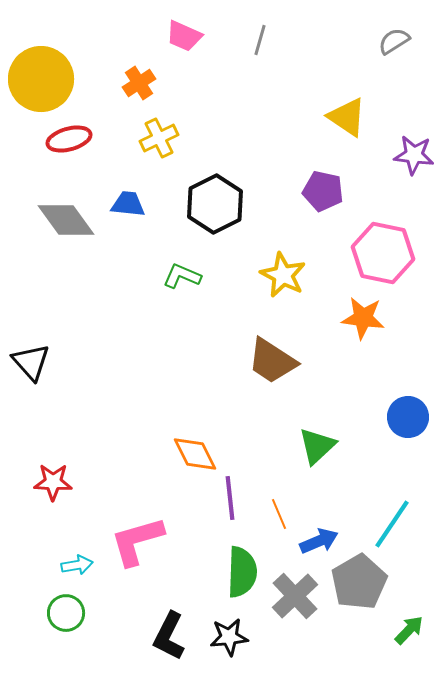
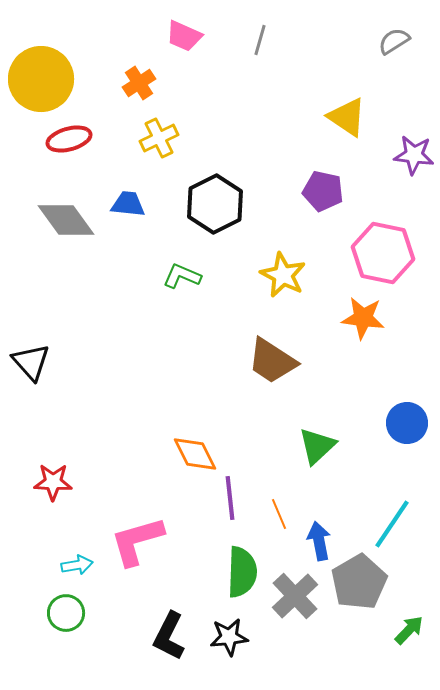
blue circle: moved 1 px left, 6 px down
blue arrow: rotated 78 degrees counterclockwise
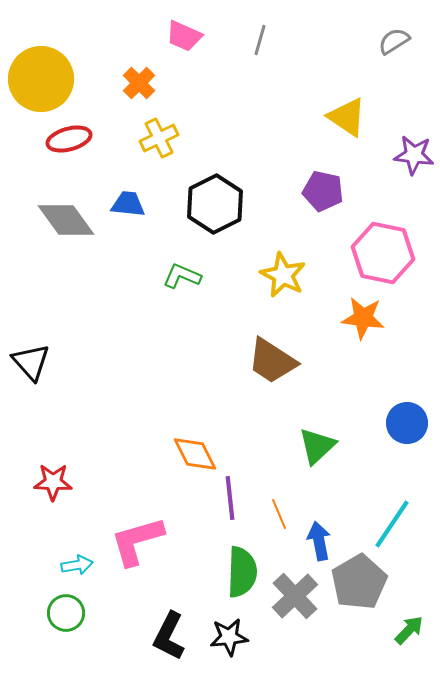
orange cross: rotated 12 degrees counterclockwise
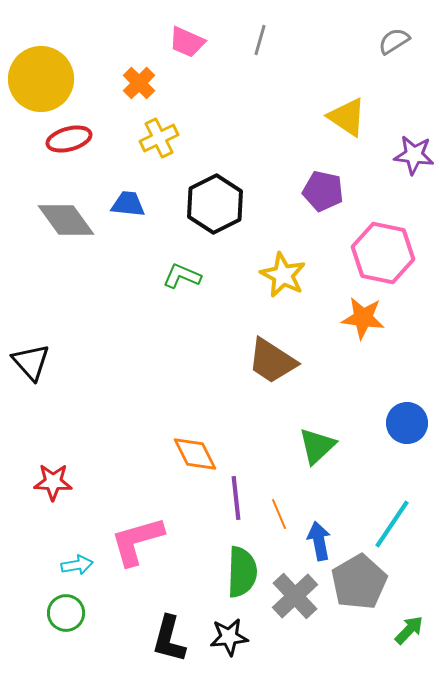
pink trapezoid: moved 3 px right, 6 px down
purple line: moved 6 px right
black L-shape: moved 3 px down; rotated 12 degrees counterclockwise
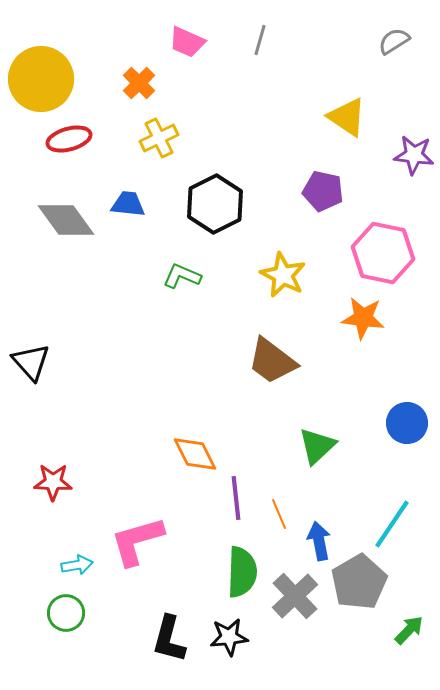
brown trapezoid: rotated 4 degrees clockwise
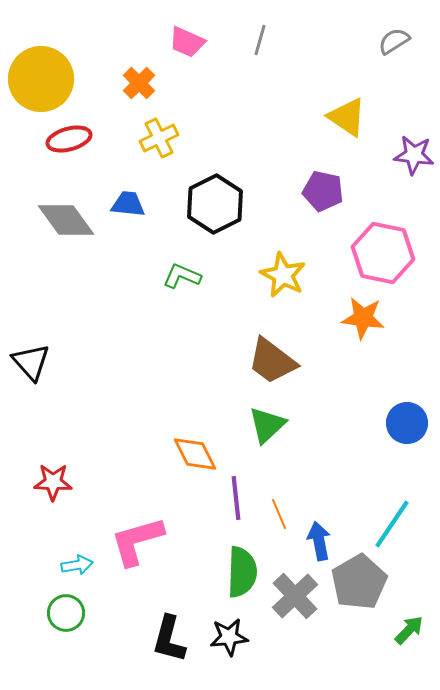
green triangle: moved 50 px left, 21 px up
